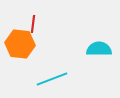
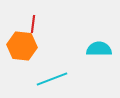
orange hexagon: moved 2 px right, 2 px down
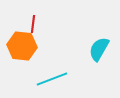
cyan semicircle: rotated 60 degrees counterclockwise
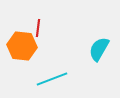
red line: moved 5 px right, 4 px down
